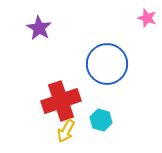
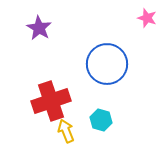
red cross: moved 10 px left
yellow arrow: rotated 130 degrees clockwise
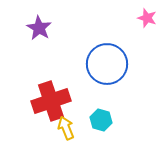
yellow arrow: moved 3 px up
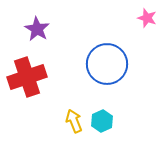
purple star: moved 2 px left, 1 px down
red cross: moved 24 px left, 24 px up
cyan hexagon: moved 1 px right, 1 px down; rotated 20 degrees clockwise
yellow arrow: moved 8 px right, 7 px up
